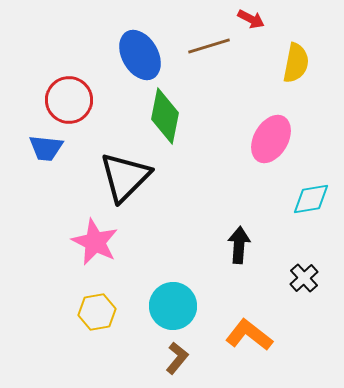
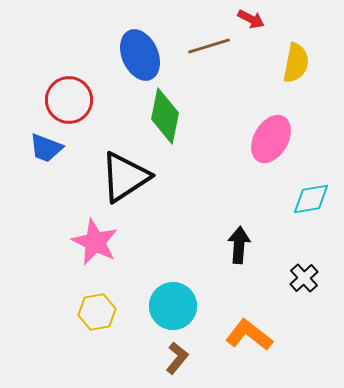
blue ellipse: rotated 6 degrees clockwise
blue trapezoid: rotated 15 degrees clockwise
black triangle: rotated 12 degrees clockwise
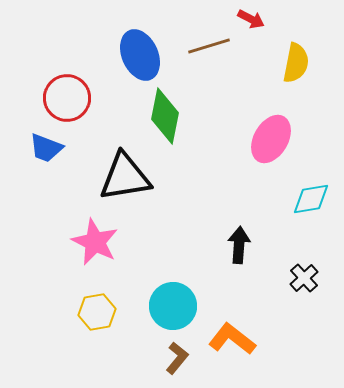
red circle: moved 2 px left, 2 px up
black triangle: rotated 24 degrees clockwise
orange L-shape: moved 17 px left, 4 px down
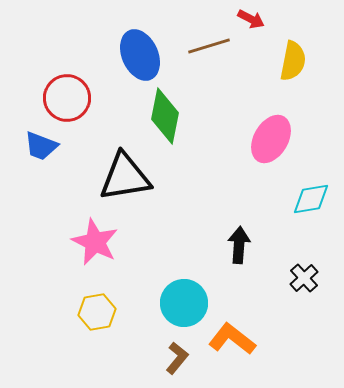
yellow semicircle: moved 3 px left, 2 px up
blue trapezoid: moved 5 px left, 2 px up
cyan circle: moved 11 px right, 3 px up
